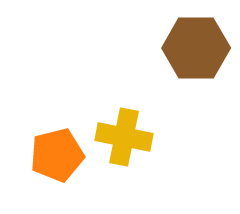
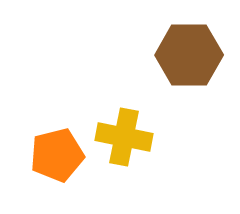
brown hexagon: moved 7 px left, 7 px down
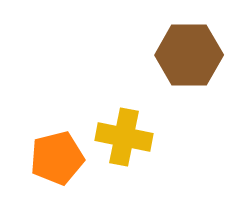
orange pentagon: moved 3 px down
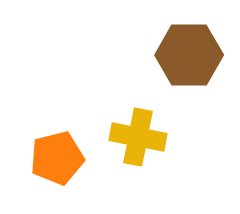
yellow cross: moved 14 px right
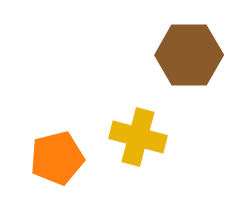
yellow cross: rotated 4 degrees clockwise
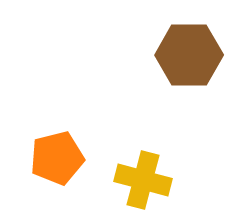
yellow cross: moved 5 px right, 43 px down
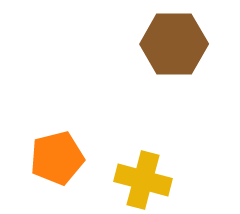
brown hexagon: moved 15 px left, 11 px up
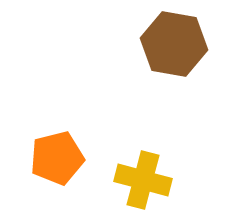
brown hexagon: rotated 10 degrees clockwise
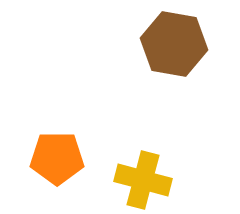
orange pentagon: rotated 14 degrees clockwise
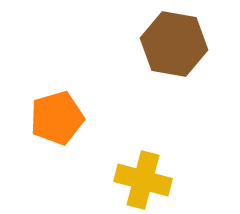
orange pentagon: moved 40 px up; rotated 16 degrees counterclockwise
